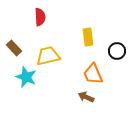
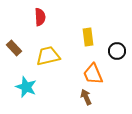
cyan star: moved 10 px down
brown arrow: rotated 42 degrees clockwise
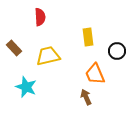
orange trapezoid: moved 2 px right
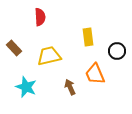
yellow trapezoid: moved 1 px right
brown arrow: moved 16 px left, 10 px up
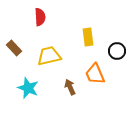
cyan star: moved 2 px right, 1 px down
